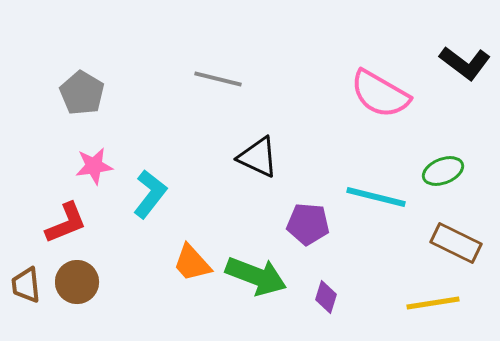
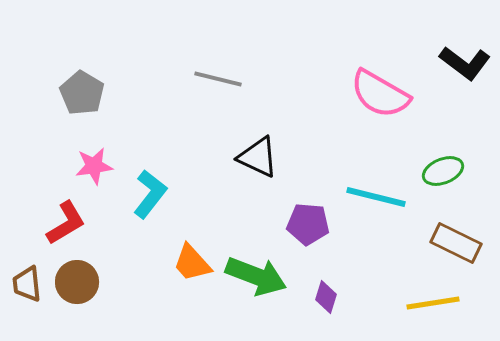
red L-shape: rotated 9 degrees counterclockwise
brown trapezoid: moved 1 px right, 1 px up
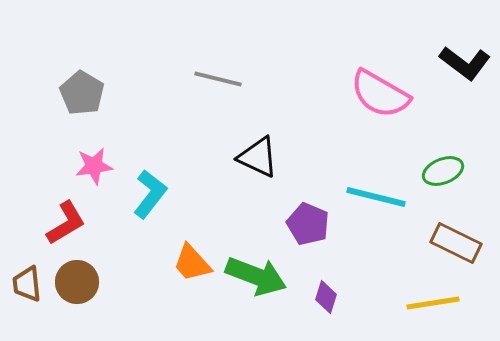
purple pentagon: rotated 18 degrees clockwise
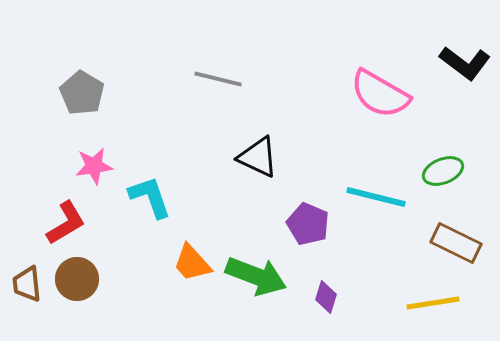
cyan L-shape: moved 3 px down; rotated 57 degrees counterclockwise
brown circle: moved 3 px up
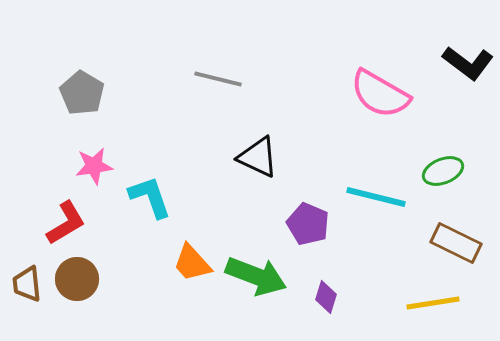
black L-shape: moved 3 px right
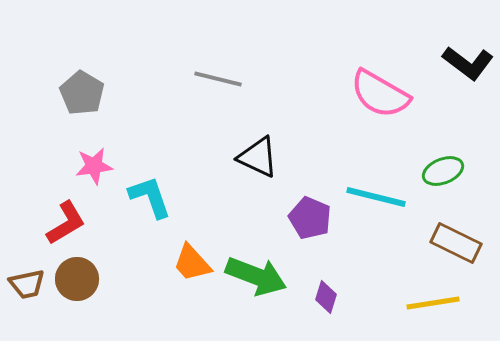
purple pentagon: moved 2 px right, 6 px up
brown trapezoid: rotated 96 degrees counterclockwise
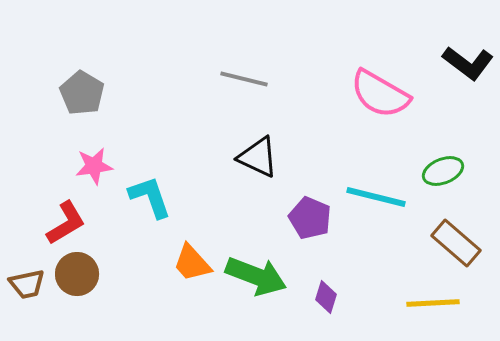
gray line: moved 26 px right
brown rectangle: rotated 15 degrees clockwise
brown circle: moved 5 px up
yellow line: rotated 6 degrees clockwise
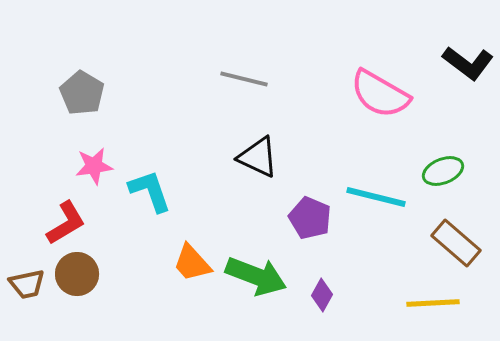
cyan L-shape: moved 6 px up
purple diamond: moved 4 px left, 2 px up; rotated 12 degrees clockwise
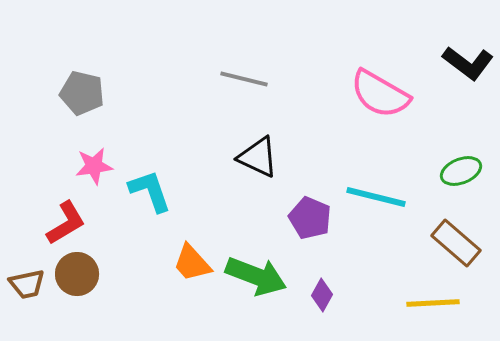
gray pentagon: rotated 18 degrees counterclockwise
green ellipse: moved 18 px right
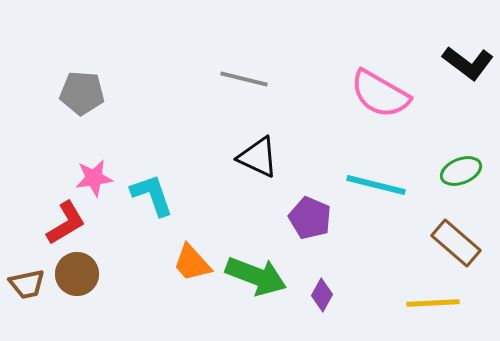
gray pentagon: rotated 9 degrees counterclockwise
pink star: moved 12 px down
cyan L-shape: moved 2 px right, 4 px down
cyan line: moved 12 px up
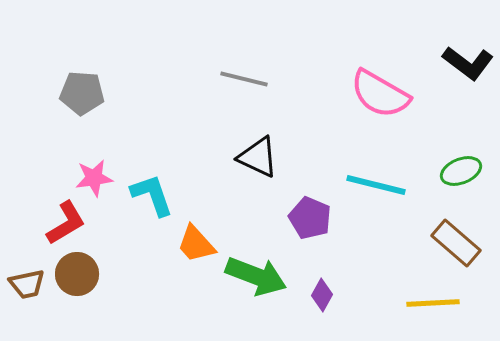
orange trapezoid: moved 4 px right, 19 px up
